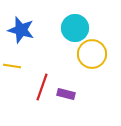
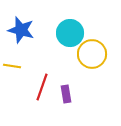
cyan circle: moved 5 px left, 5 px down
purple rectangle: rotated 66 degrees clockwise
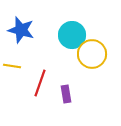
cyan circle: moved 2 px right, 2 px down
red line: moved 2 px left, 4 px up
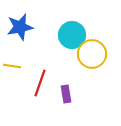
blue star: moved 1 px left, 3 px up; rotated 28 degrees counterclockwise
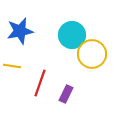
blue star: moved 4 px down
purple rectangle: rotated 36 degrees clockwise
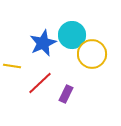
blue star: moved 23 px right, 12 px down; rotated 12 degrees counterclockwise
red line: rotated 28 degrees clockwise
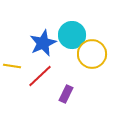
red line: moved 7 px up
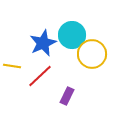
purple rectangle: moved 1 px right, 2 px down
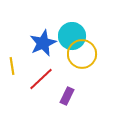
cyan circle: moved 1 px down
yellow circle: moved 10 px left
yellow line: rotated 72 degrees clockwise
red line: moved 1 px right, 3 px down
